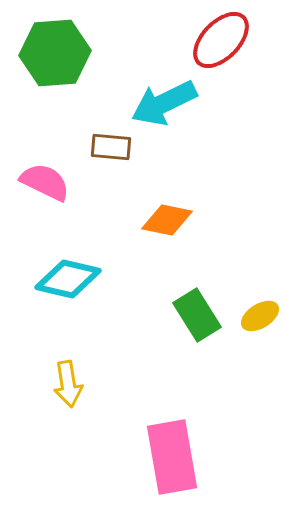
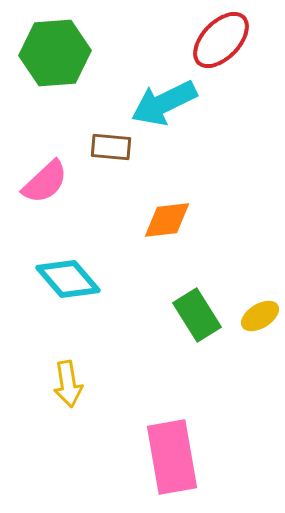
pink semicircle: rotated 111 degrees clockwise
orange diamond: rotated 18 degrees counterclockwise
cyan diamond: rotated 36 degrees clockwise
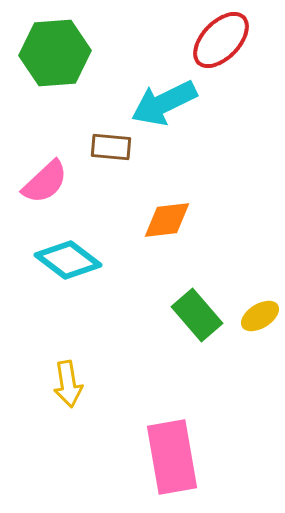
cyan diamond: moved 19 px up; rotated 12 degrees counterclockwise
green rectangle: rotated 9 degrees counterclockwise
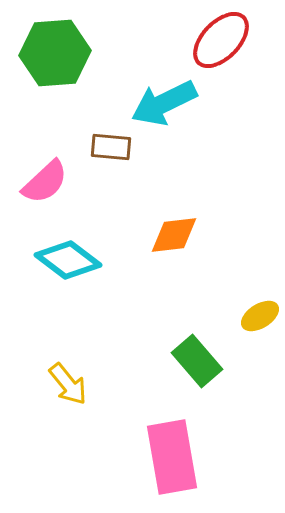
orange diamond: moved 7 px right, 15 px down
green rectangle: moved 46 px down
yellow arrow: rotated 30 degrees counterclockwise
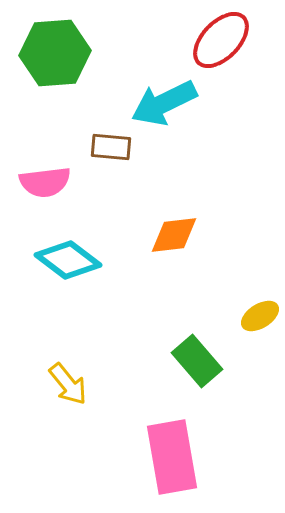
pink semicircle: rotated 36 degrees clockwise
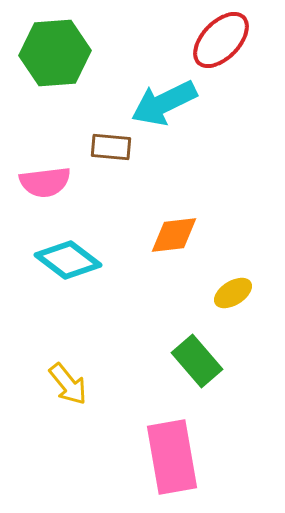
yellow ellipse: moved 27 px left, 23 px up
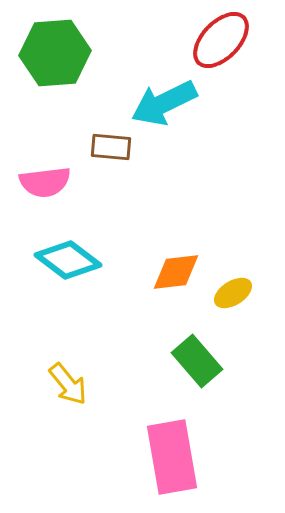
orange diamond: moved 2 px right, 37 px down
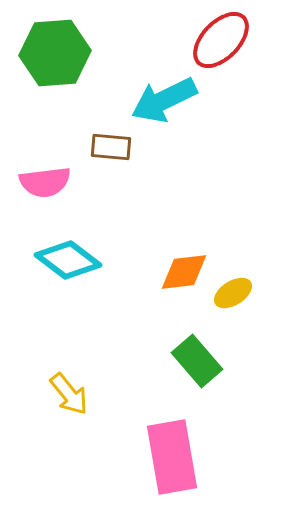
cyan arrow: moved 3 px up
orange diamond: moved 8 px right
yellow arrow: moved 1 px right, 10 px down
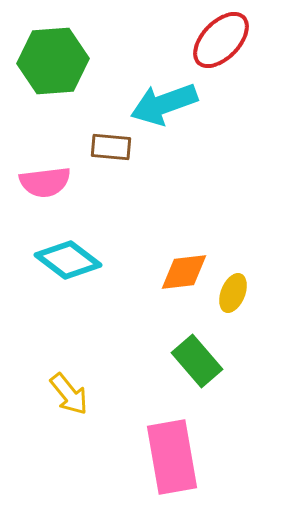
green hexagon: moved 2 px left, 8 px down
cyan arrow: moved 4 px down; rotated 6 degrees clockwise
yellow ellipse: rotated 36 degrees counterclockwise
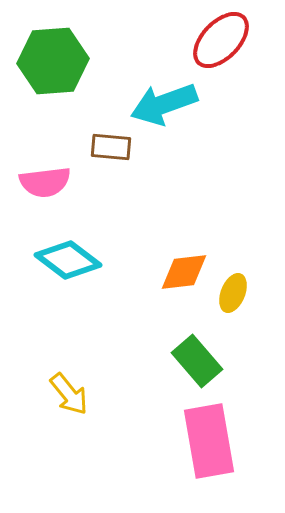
pink rectangle: moved 37 px right, 16 px up
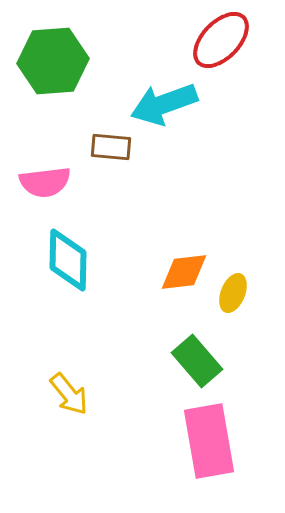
cyan diamond: rotated 54 degrees clockwise
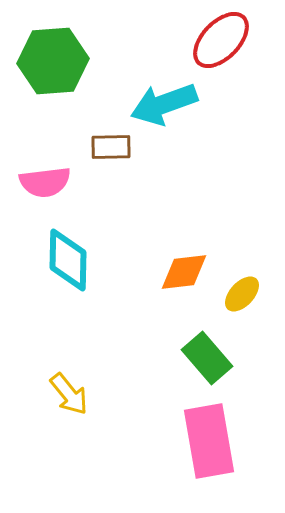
brown rectangle: rotated 6 degrees counterclockwise
yellow ellipse: moved 9 px right, 1 px down; rotated 21 degrees clockwise
green rectangle: moved 10 px right, 3 px up
